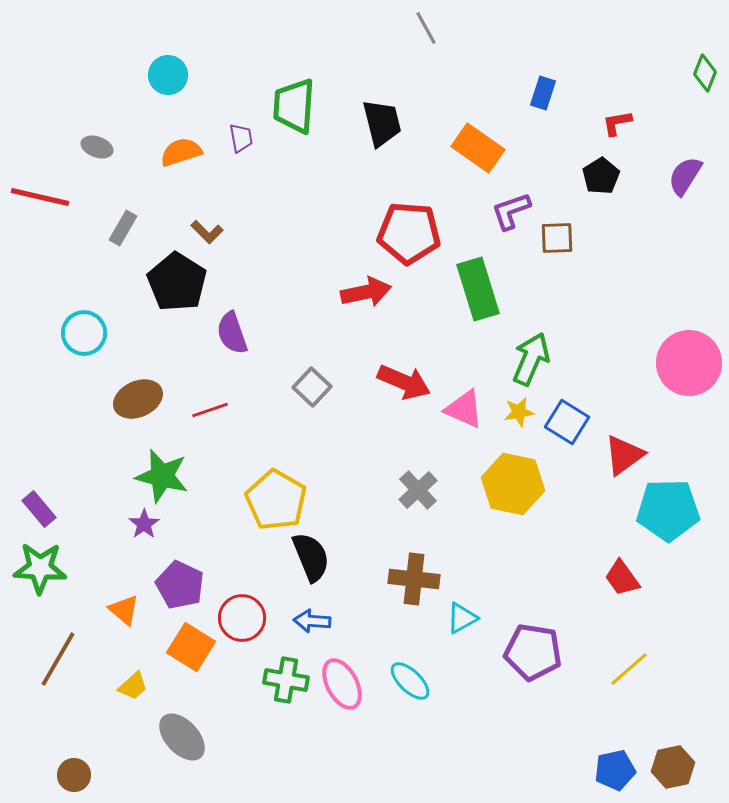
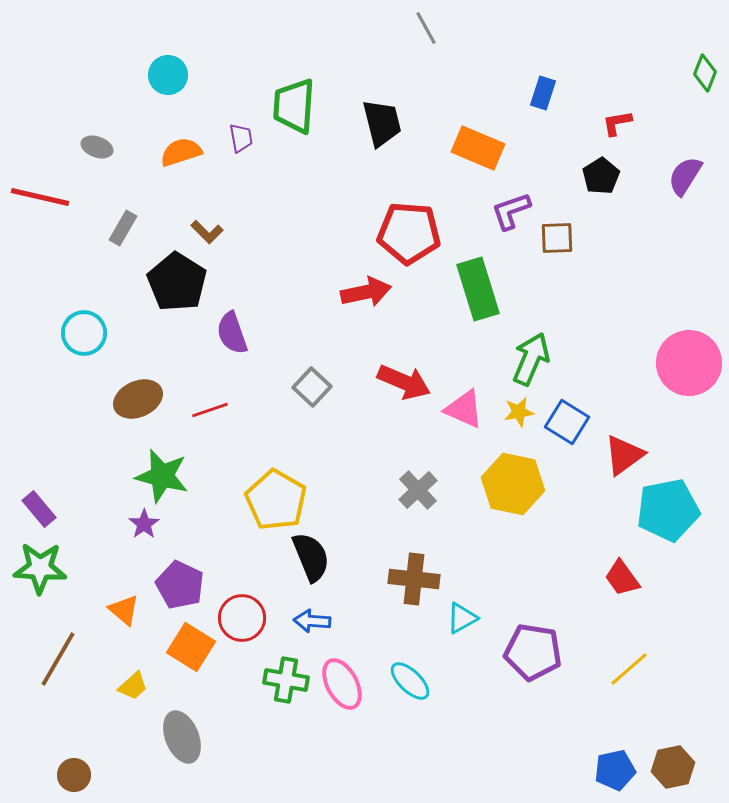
orange rectangle at (478, 148): rotated 12 degrees counterclockwise
cyan pentagon at (668, 510): rotated 10 degrees counterclockwise
gray ellipse at (182, 737): rotated 21 degrees clockwise
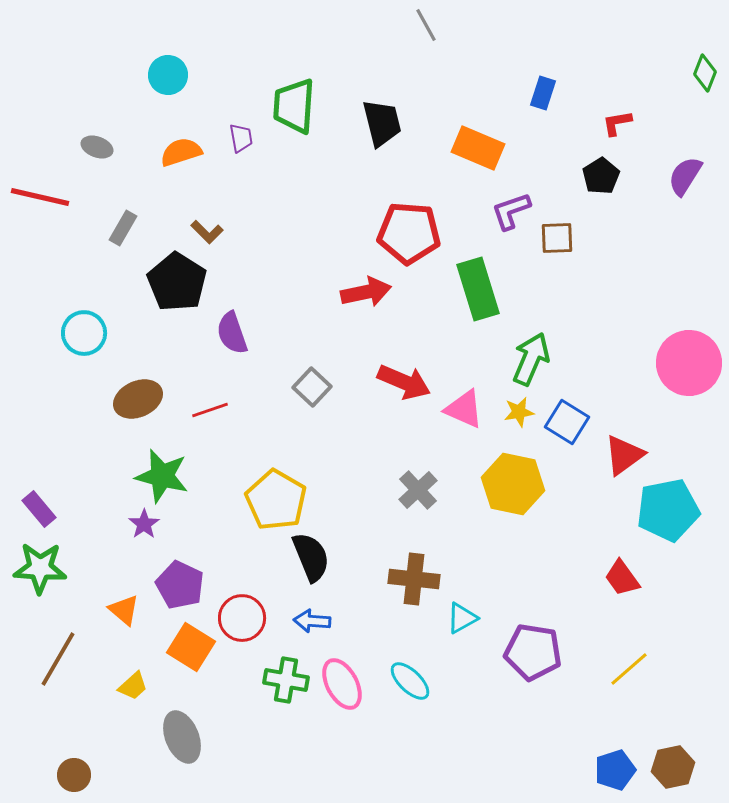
gray line at (426, 28): moved 3 px up
blue pentagon at (615, 770): rotated 6 degrees counterclockwise
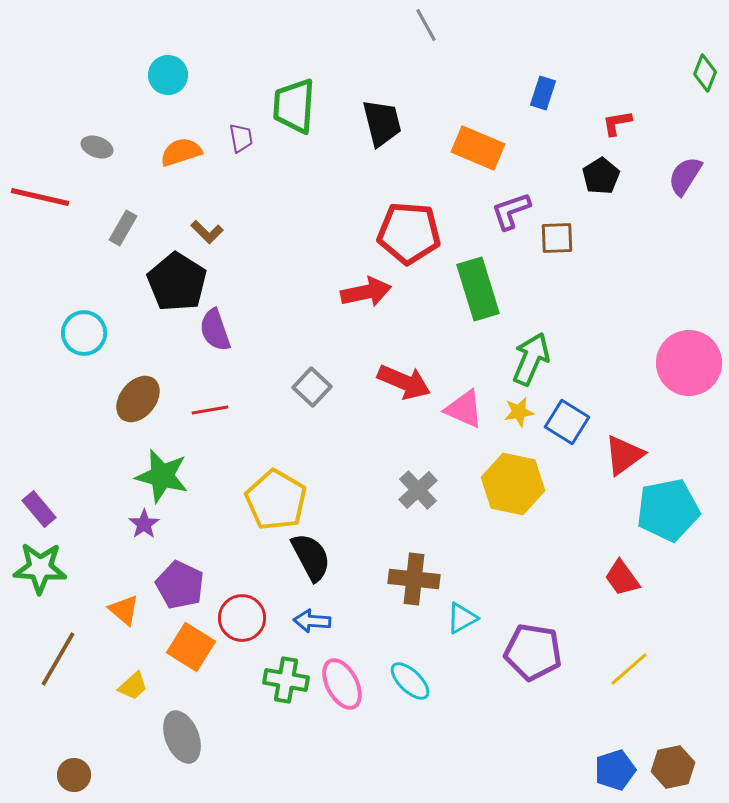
purple semicircle at (232, 333): moved 17 px left, 3 px up
brown ellipse at (138, 399): rotated 27 degrees counterclockwise
red line at (210, 410): rotated 9 degrees clockwise
black semicircle at (311, 557): rotated 6 degrees counterclockwise
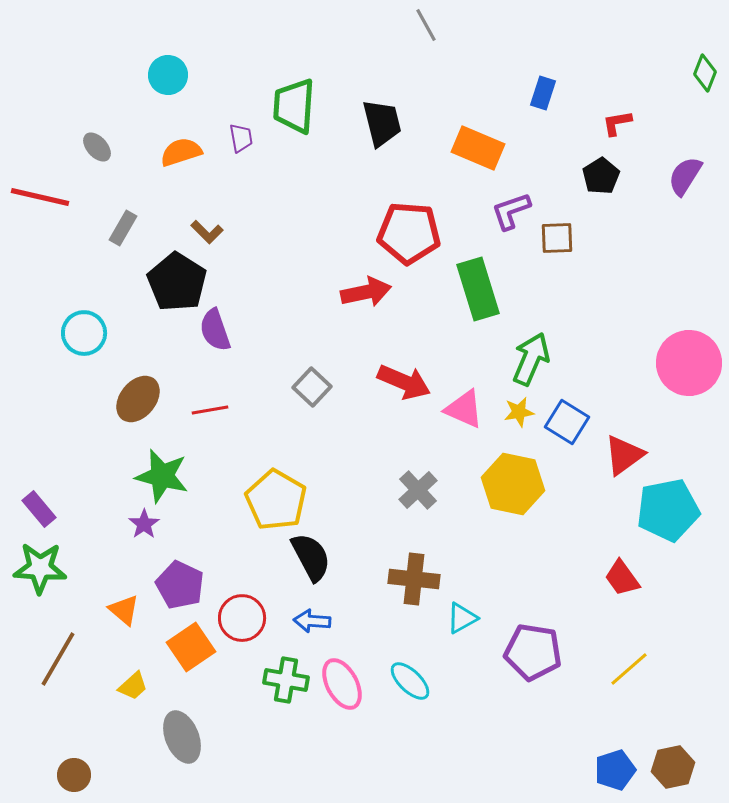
gray ellipse at (97, 147): rotated 28 degrees clockwise
orange square at (191, 647): rotated 24 degrees clockwise
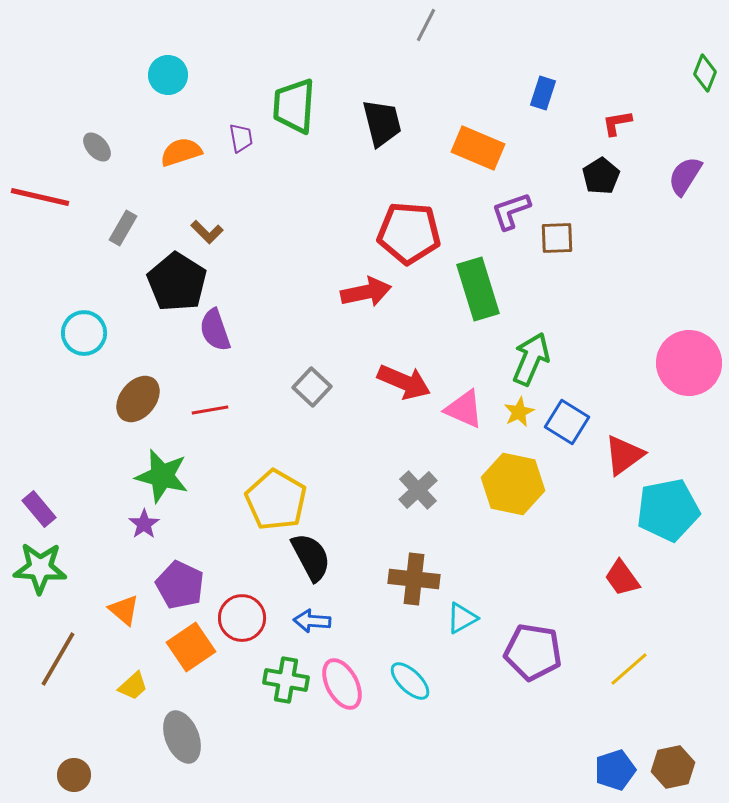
gray line at (426, 25): rotated 56 degrees clockwise
yellow star at (519, 412): rotated 16 degrees counterclockwise
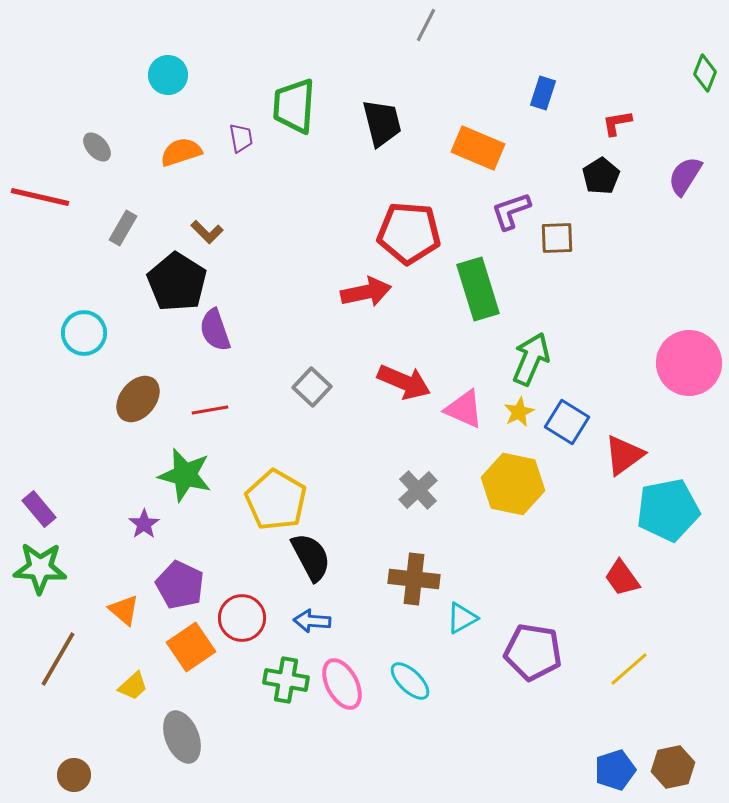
green star at (162, 476): moved 23 px right, 1 px up
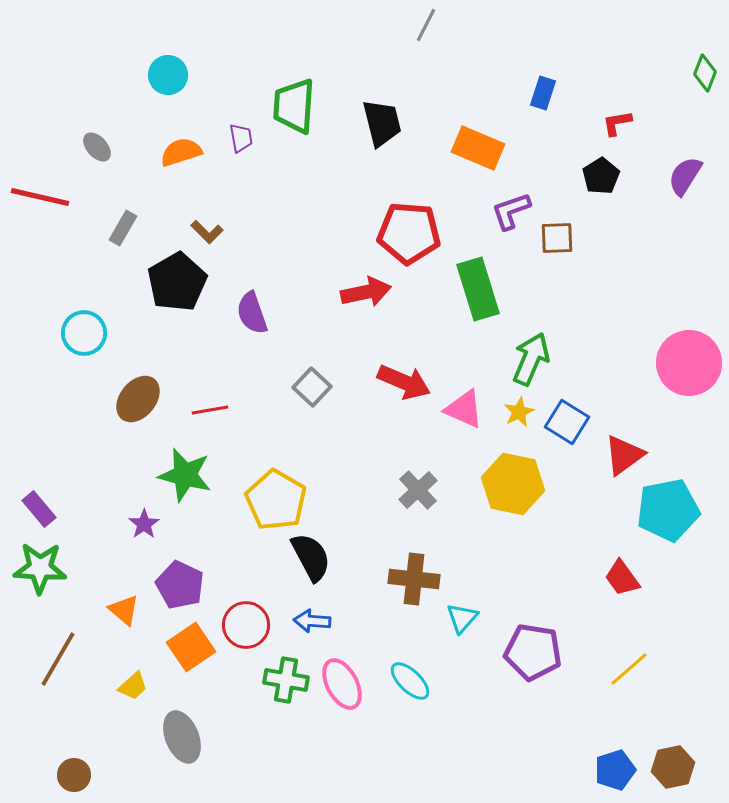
black pentagon at (177, 282): rotated 10 degrees clockwise
purple semicircle at (215, 330): moved 37 px right, 17 px up
red circle at (242, 618): moved 4 px right, 7 px down
cyan triangle at (462, 618): rotated 20 degrees counterclockwise
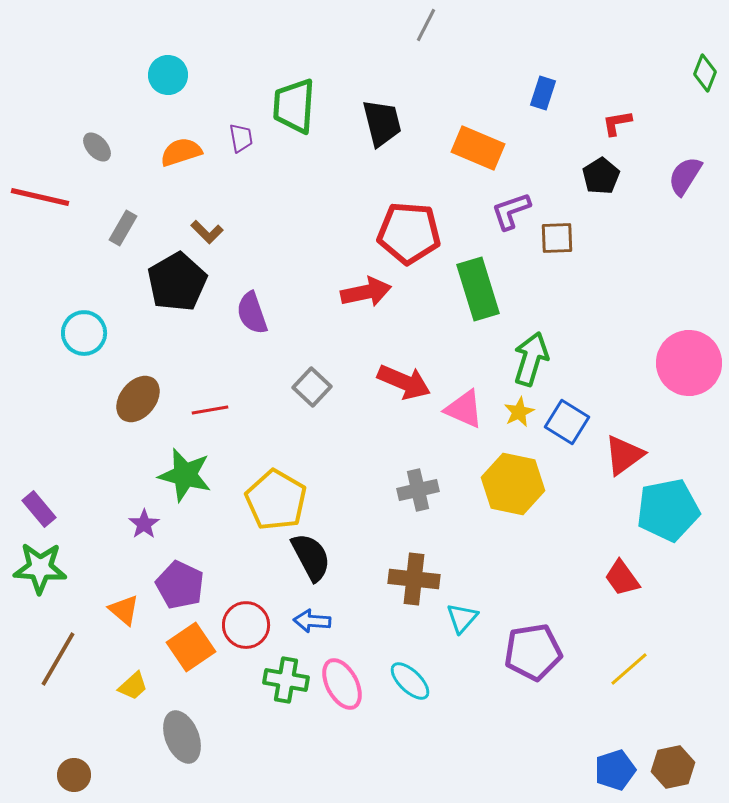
green arrow at (531, 359): rotated 6 degrees counterclockwise
gray cross at (418, 490): rotated 30 degrees clockwise
purple pentagon at (533, 652): rotated 18 degrees counterclockwise
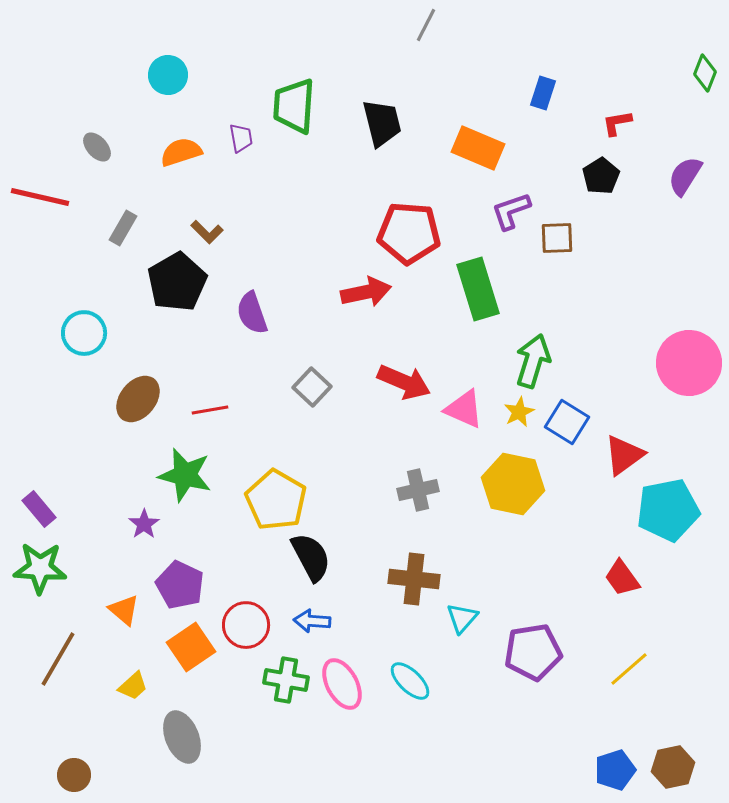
green arrow at (531, 359): moved 2 px right, 2 px down
